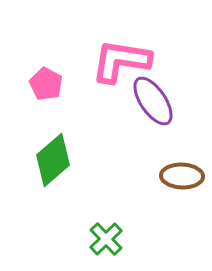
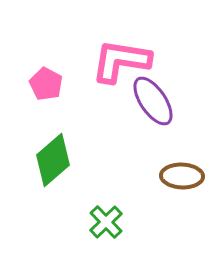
green cross: moved 17 px up
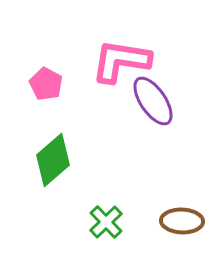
brown ellipse: moved 45 px down
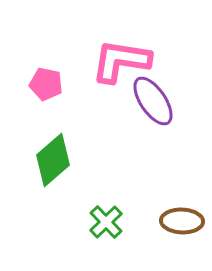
pink pentagon: rotated 16 degrees counterclockwise
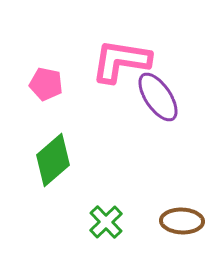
purple ellipse: moved 5 px right, 4 px up
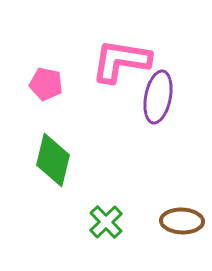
purple ellipse: rotated 45 degrees clockwise
green diamond: rotated 36 degrees counterclockwise
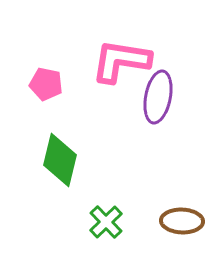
green diamond: moved 7 px right
